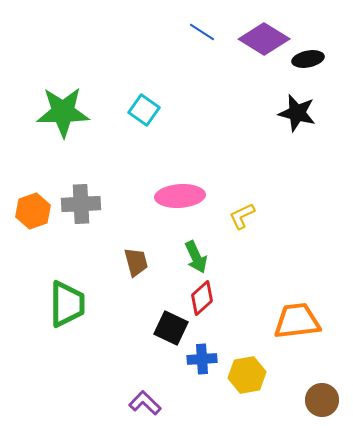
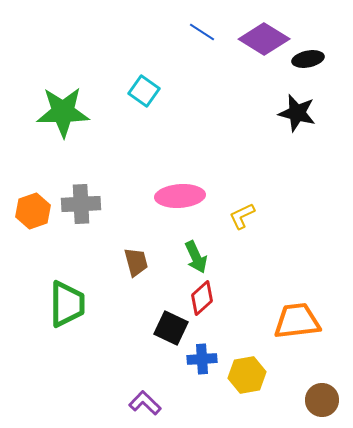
cyan square: moved 19 px up
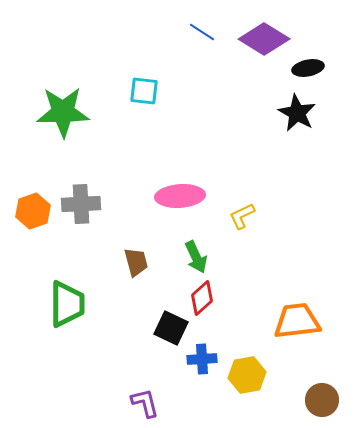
black ellipse: moved 9 px down
cyan square: rotated 28 degrees counterclockwise
black star: rotated 15 degrees clockwise
purple L-shape: rotated 32 degrees clockwise
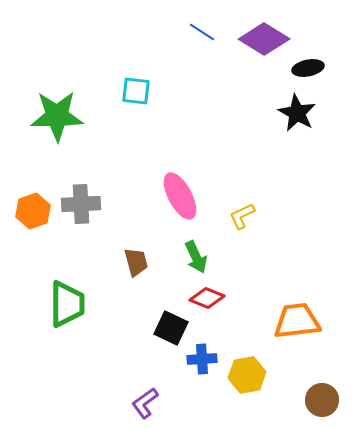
cyan square: moved 8 px left
green star: moved 6 px left, 4 px down
pink ellipse: rotated 66 degrees clockwise
red diamond: moved 5 px right; rotated 64 degrees clockwise
purple L-shape: rotated 112 degrees counterclockwise
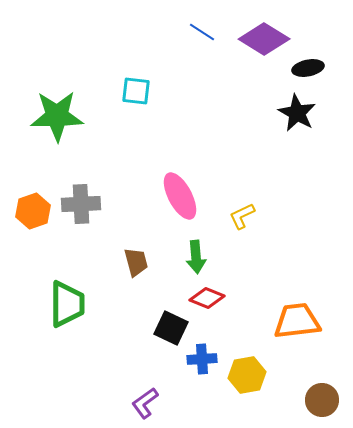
green arrow: rotated 20 degrees clockwise
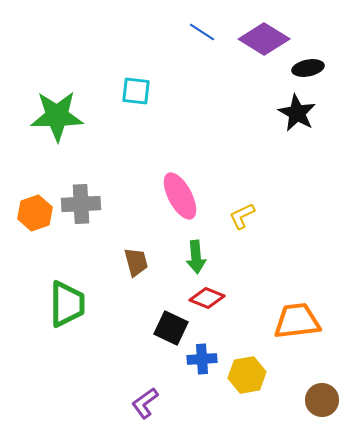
orange hexagon: moved 2 px right, 2 px down
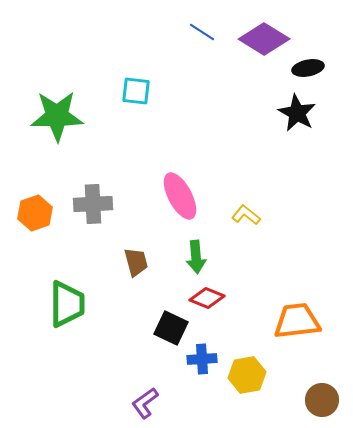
gray cross: moved 12 px right
yellow L-shape: moved 4 px right, 1 px up; rotated 64 degrees clockwise
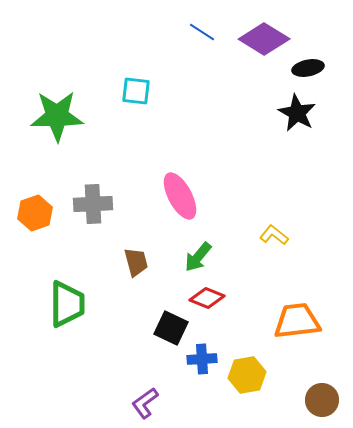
yellow L-shape: moved 28 px right, 20 px down
green arrow: moved 2 px right; rotated 44 degrees clockwise
